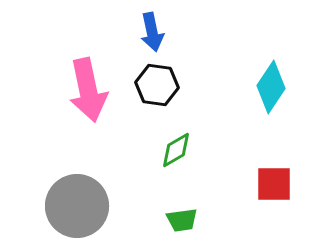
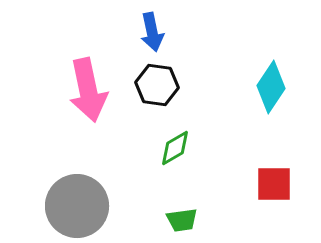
green diamond: moved 1 px left, 2 px up
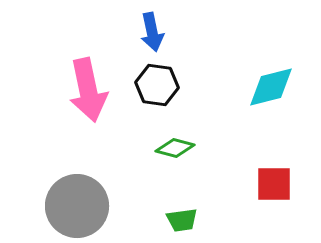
cyan diamond: rotated 42 degrees clockwise
green diamond: rotated 45 degrees clockwise
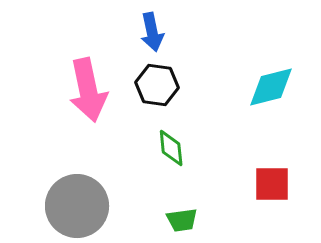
green diamond: moved 4 px left; rotated 69 degrees clockwise
red square: moved 2 px left
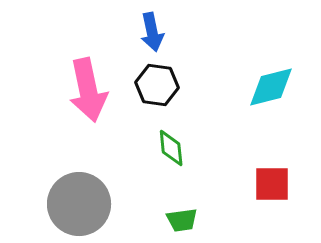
gray circle: moved 2 px right, 2 px up
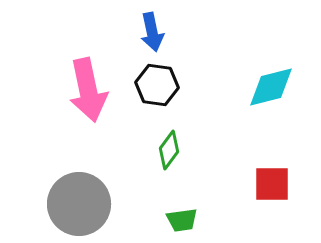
green diamond: moved 2 px left, 2 px down; rotated 42 degrees clockwise
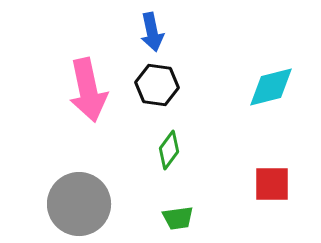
green trapezoid: moved 4 px left, 2 px up
